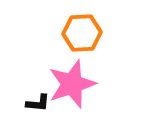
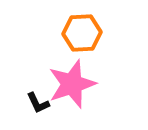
black L-shape: rotated 60 degrees clockwise
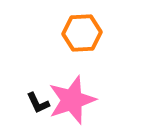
pink star: moved 16 px down
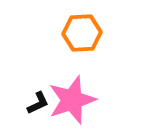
black L-shape: rotated 90 degrees counterclockwise
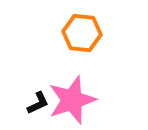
orange hexagon: rotated 9 degrees clockwise
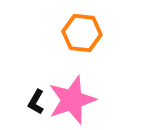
black L-shape: moved 2 px left, 1 px up; rotated 145 degrees clockwise
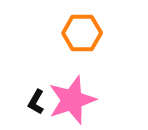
orange hexagon: rotated 6 degrees counterclockwise
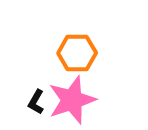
orange hexagon: moved 5 px left, 20 px down
